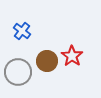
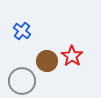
gray circle: moved 4 px right, 9 px down
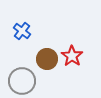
brown circle: moved 2 px up
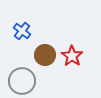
brown circle: moved 2 px left, 4 px up
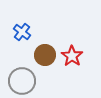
blue cross: moved 1 px down
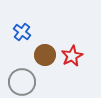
red star: rotated 10 degrees clockwise
gray circle: moved 1 px down
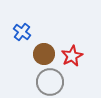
brown circle: moved 1 px left, 1 px up
gray circle: moved 28 px right
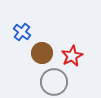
brown circle: moved 2 px left, 1 px up
gray circle: moved 4 px right
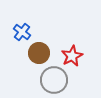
brown circle: moved 3 px left
gray circle: moved 2 px up
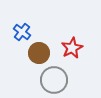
red star: moved 8 px up
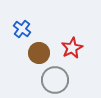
blue cross: moved 3 px up
gray circle: moved 1 px right
